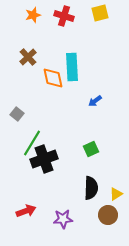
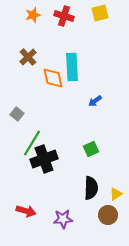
red arrow: rotated 36 degrees clockwise
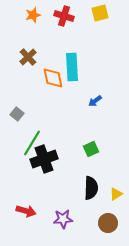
brown circle: moved 8 px down
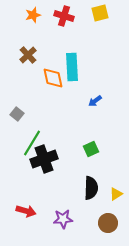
brown cross: moved 2 px up
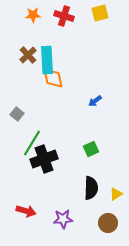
orange star: rotated 14 degrees clockwise
cyan rectangle: moved 25 px left, 7 px up
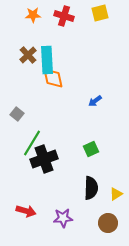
purple star: moved 1 px up
